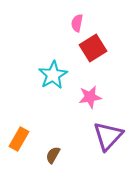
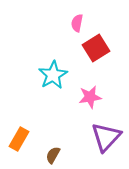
red square: moved 3 px right
purple triangle: moved 2 px left, 1 px down
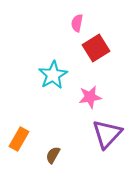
purple triangle: moved 1 px right, 3 px up
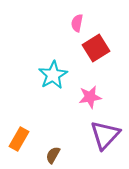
purple triangle: moved 2 px left, 1 px down
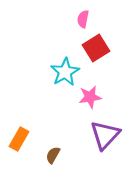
pink semicircle: moved 6 px right, 4 px up
cyan star: moved 12 px right, 3 px up
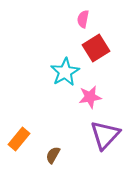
orange rectangle: rotated 10 degrees clockwise
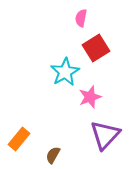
pink semicircle: moved 2 px left, 1 px up
pink star: rotated 10 degrees counterclockwise
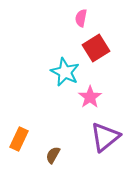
cyan star: rotated 16 degrees counterclockwise
pink star: rotated 15 degrees counterclockwise
purple triangle: moved 2 px down; rotated 8 degrees clockwise
orange rectangle: rotated 15 degrees counterclockwise
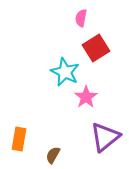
pink star: moved 4 px left
orange rectangle: rotated 15 degrees counterclockwise
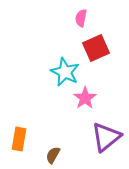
red square: rotated 8 degrees clockwise
pink star: moved 1 px left, 1 px down
purple triangle: moved 1 px right
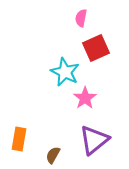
purple triangle: moved 12 px left, 3 px down
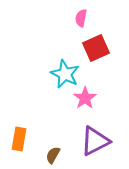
cyan star: moved 2 px down
purple triangle: moved 1 px right, 1 px down; rotated 12 degrees clockwise
